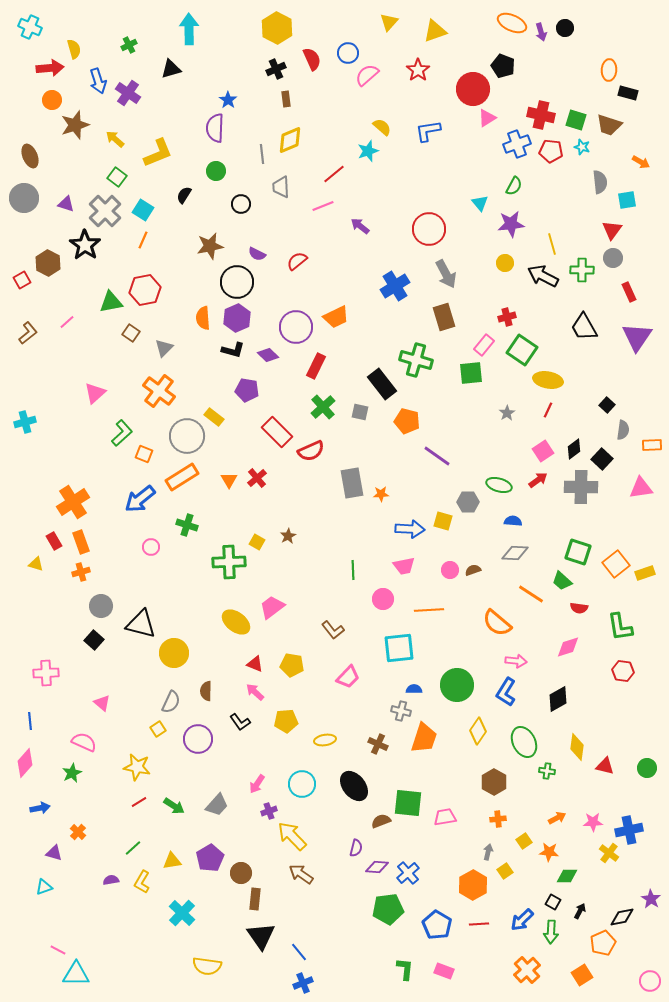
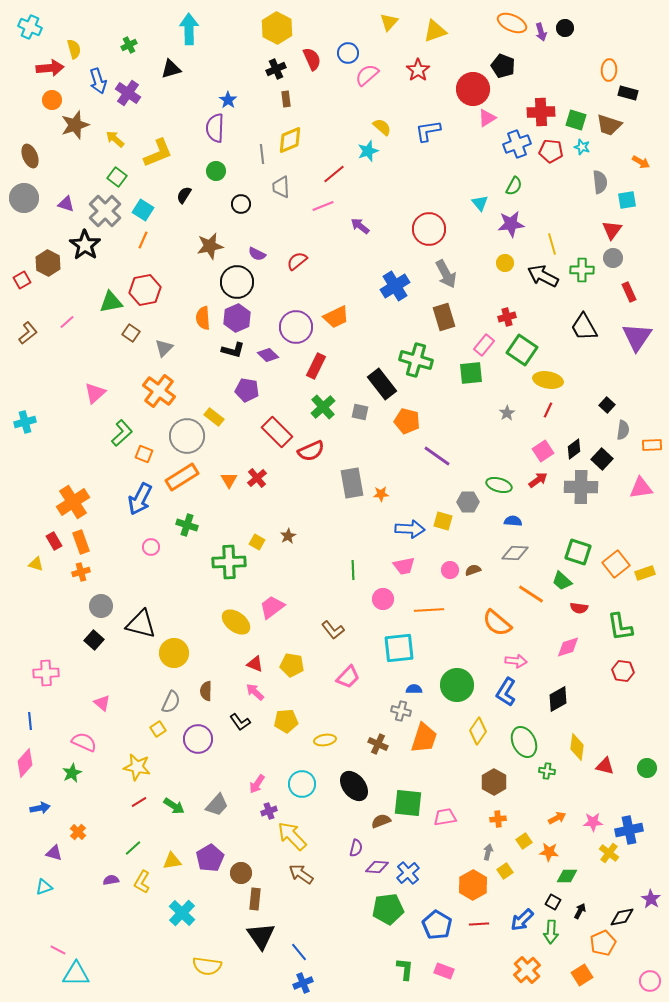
red cross at (541, 115): moved 3 px up; rotated 16 degrees counterclockwise
blue arrow at (140, 499): rotated 24 degrees counterclockwise
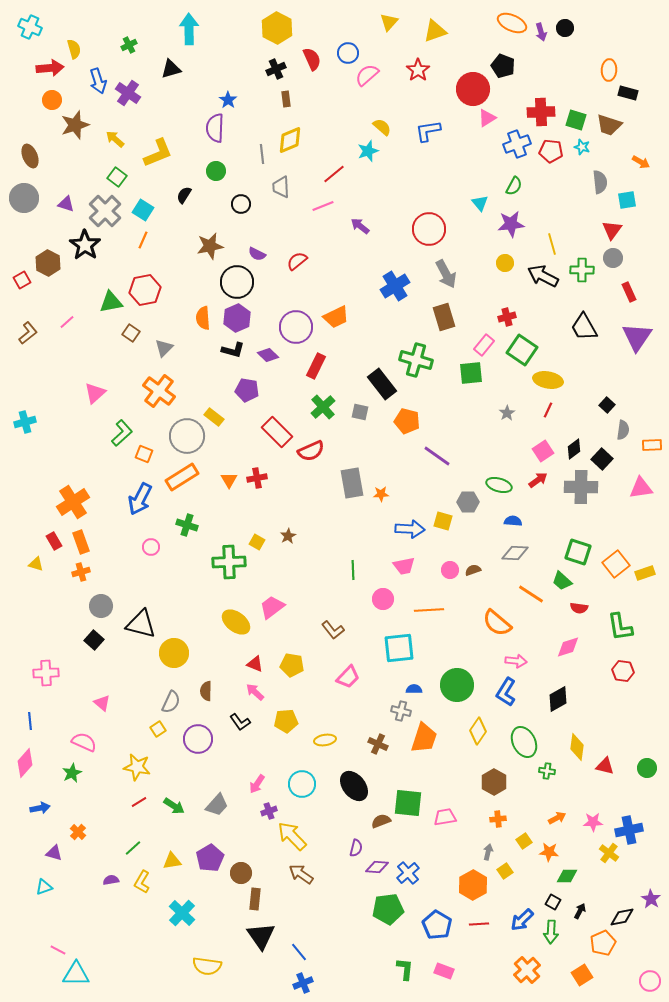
red cross at (257, 478): rotated 30 degrees clockwise
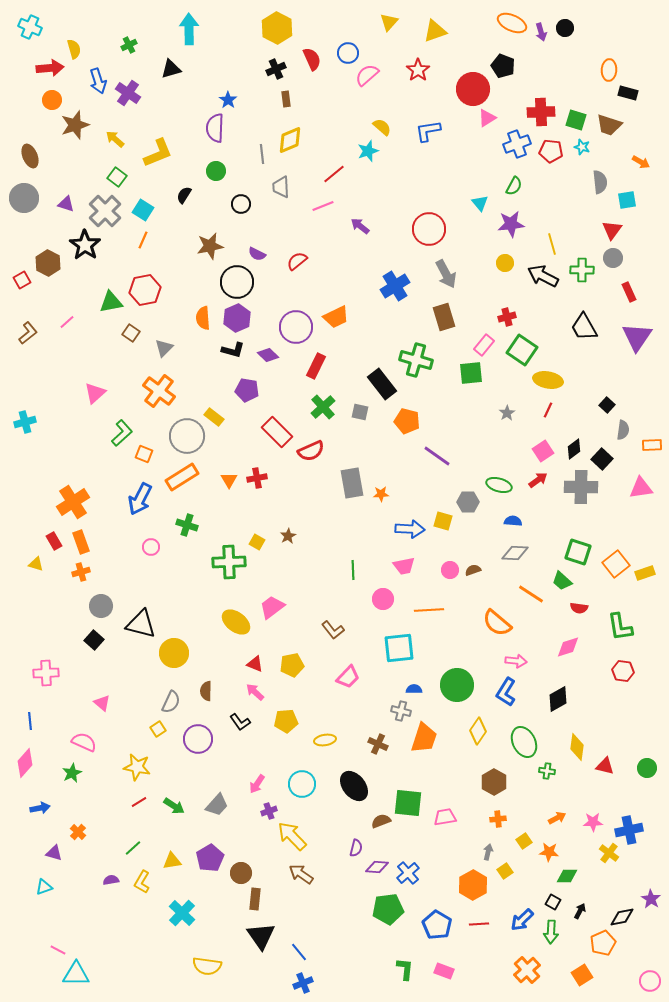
yellow pentagon at (292, 665): rotated 20 degrees counterclockwise
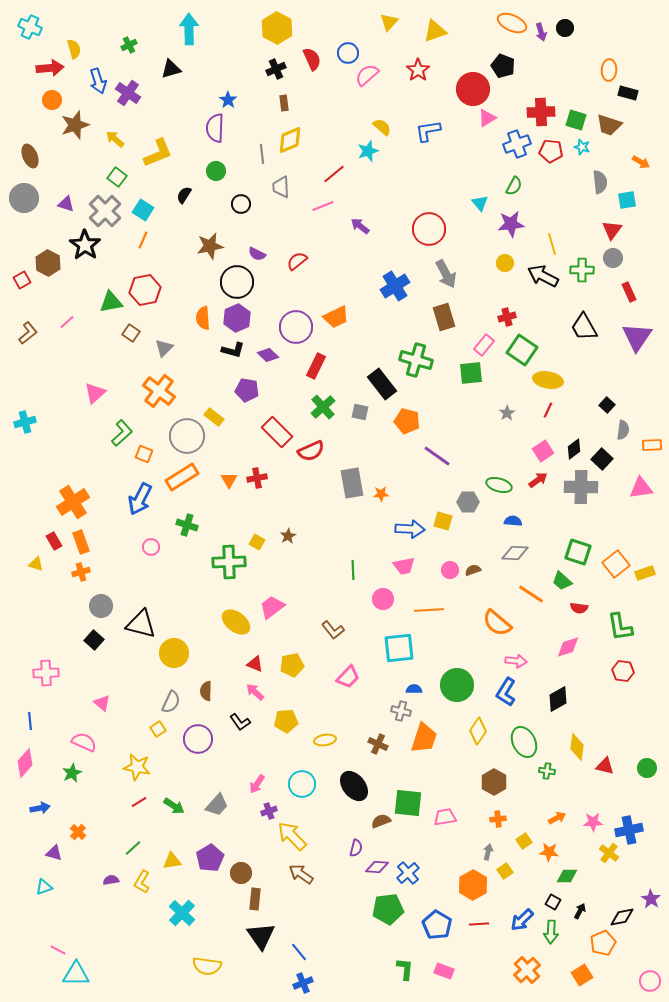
brown rectangle at (286, 99): moved 2 px left, 4 px down
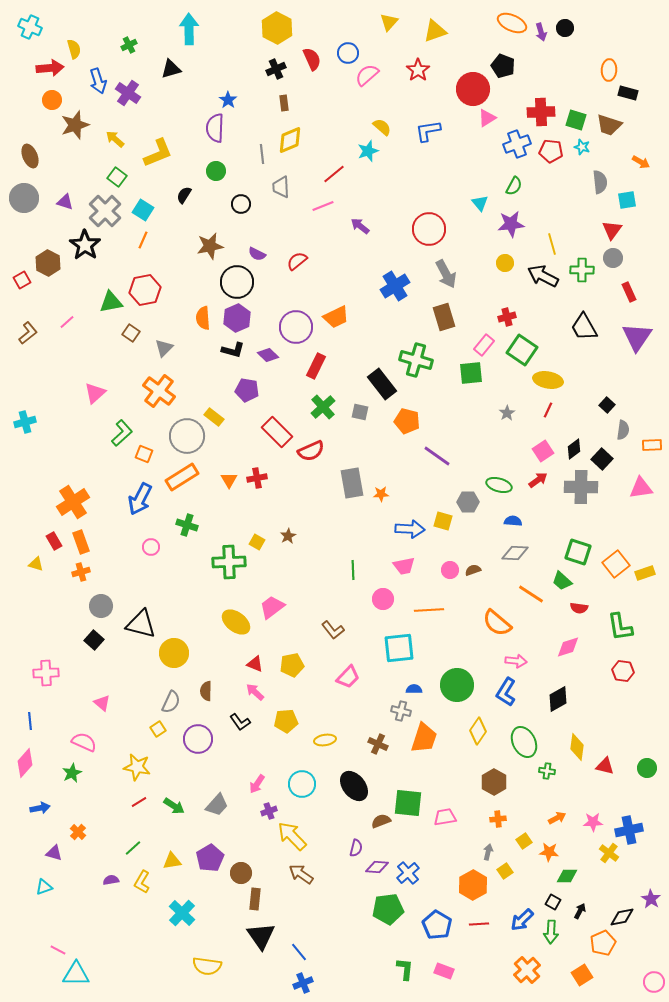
purple triangle at (66, 204): moved 1 px left, 2 px up
pink circle at (650, 981): moved 4 px right, 1 px down
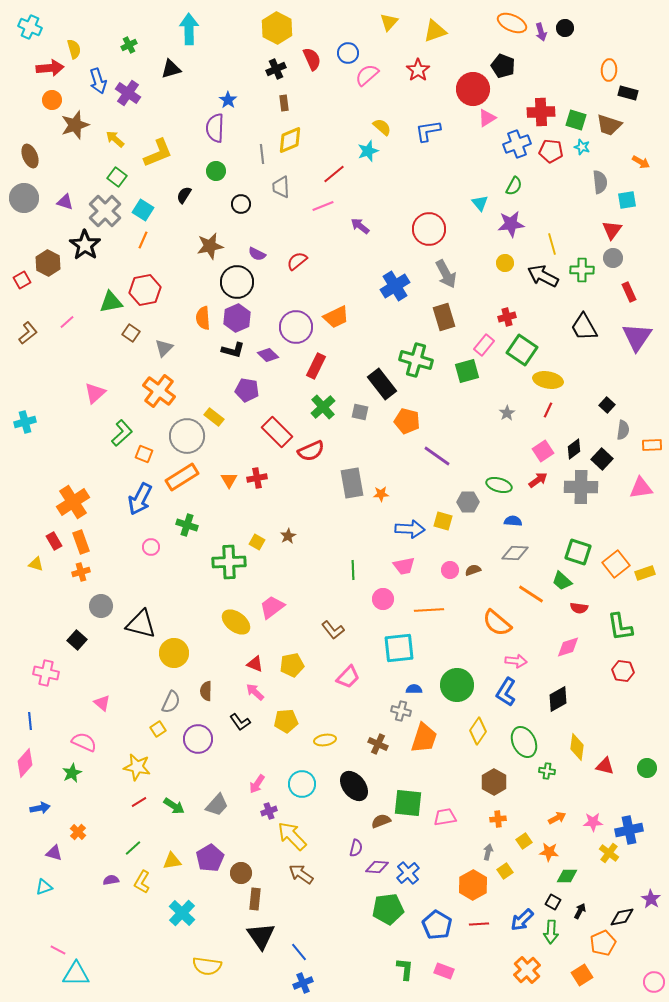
green square at (471, 373): moved 4 px left, 2 px up; rotated 10 degrees counterclockwise
black square at (94, 640): moved 17 px left
pink cross at (46, 673): rotated 15 degrees clockwise
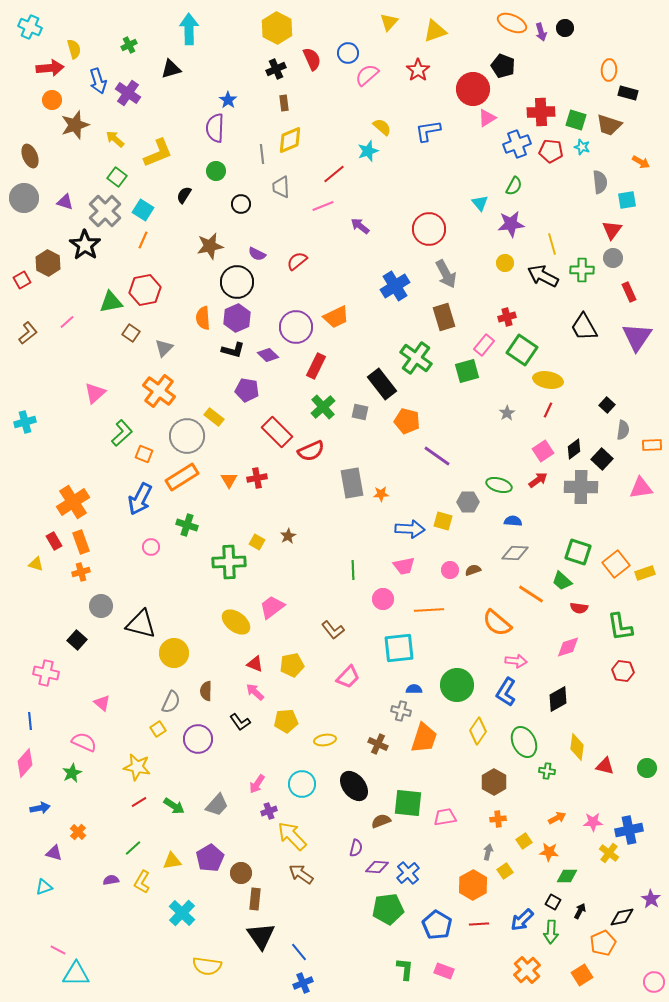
green cross at (416, 360): moved 2 px up; rotated 20 degrees clockwise
